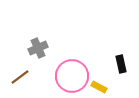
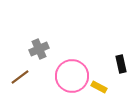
gray cross: moved 1 px right, 1 px down
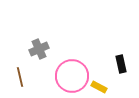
brown line: rotated 66 degrees counterclockwise
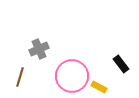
black rectangle: rotated 24 degrees counterclockwise
brown line: rotated 30 degrees clockwise
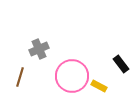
yellow rectangle: moved 1 px up
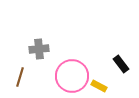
gray cross: rotated 18 degrees clockwise
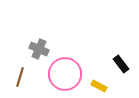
gray cross: rotated 30 degrees clockwise
pink circle: moved 7 px left, 2 px up
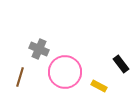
pink circle: moved 2 px up
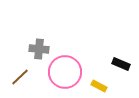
gray cross: rotated 18 degrees counterclockwise
black rectangle: rotated 30 degrees counterclockwise
brown line: rotated 30 degrees clockwise
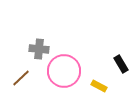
black rectangle: rotated 36 degrees clockwise
pink circle: moved 1 px left, 1 px up
brown line: moved 1 px right, 1 px down
